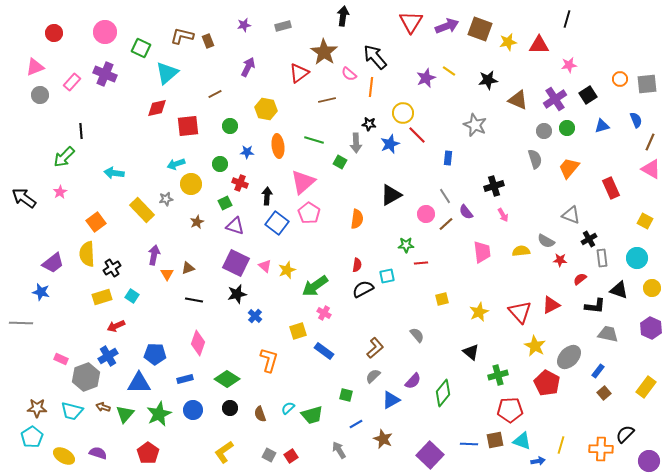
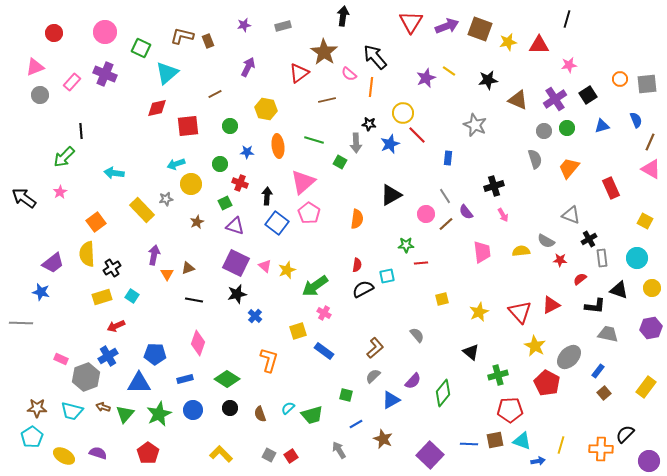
purple hexagon at (651, 328): rotated 25 degrees clockwise
yellow L-shape at (224, 452): moved 3 px left, 2 px down; rotated 80 degrees clockwise
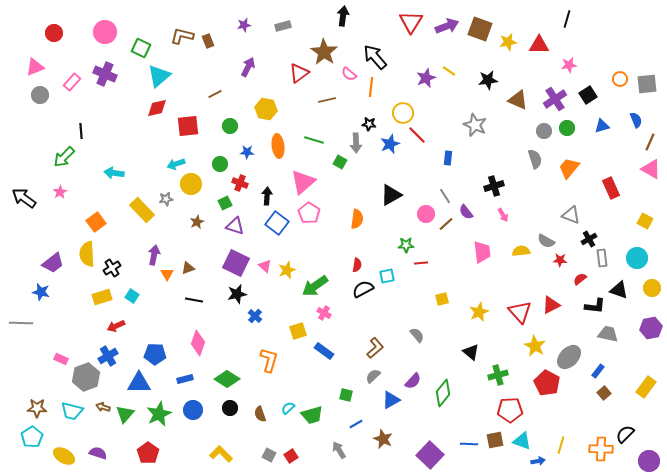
cyan triangle at (167, 73): moved 8 px left, 3 px down
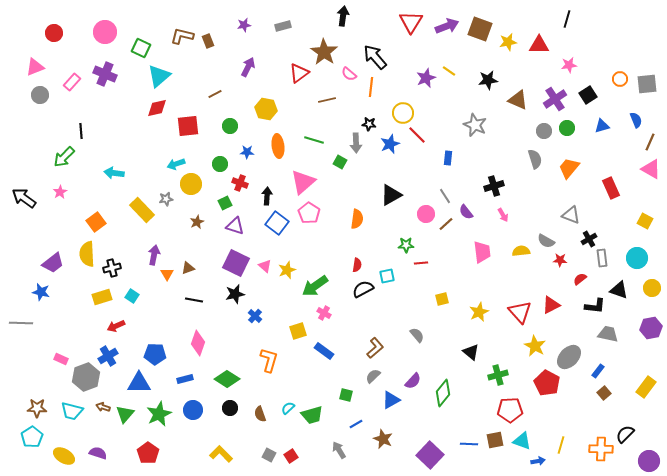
black cross at (112, 268): rotated 18 degrees clockwise
black star at (237, 294): moved 2 px left
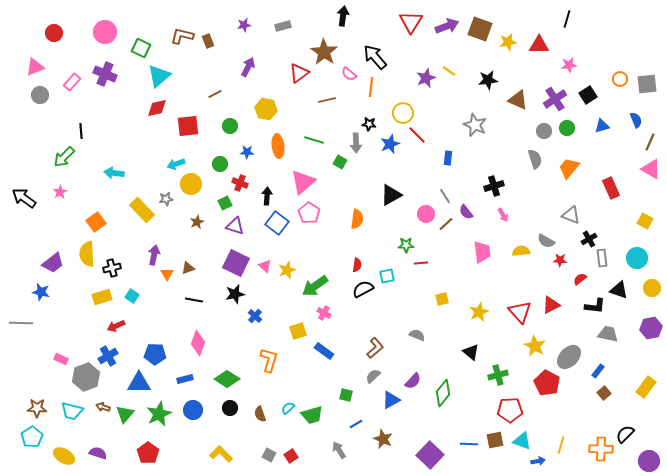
gray semicircle at (417, 335): rotated 28 degrees counterclockwise
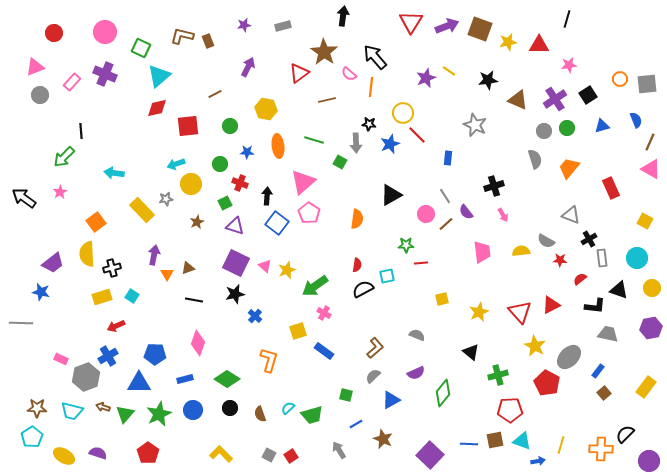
purple semicircle at (413, 381): moved 3 px right, 8 px up; rotated 24 degrees clockwise
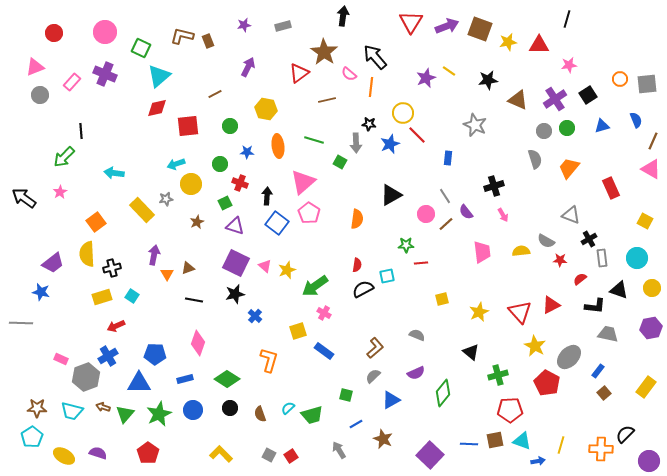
brown line at (650, 142): moved 3 px right, 1 px up
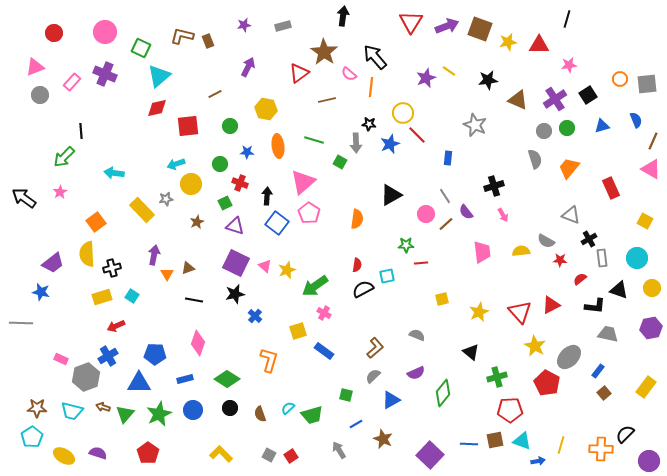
green cross at (498, 375): moved 1 px left, 2 px down
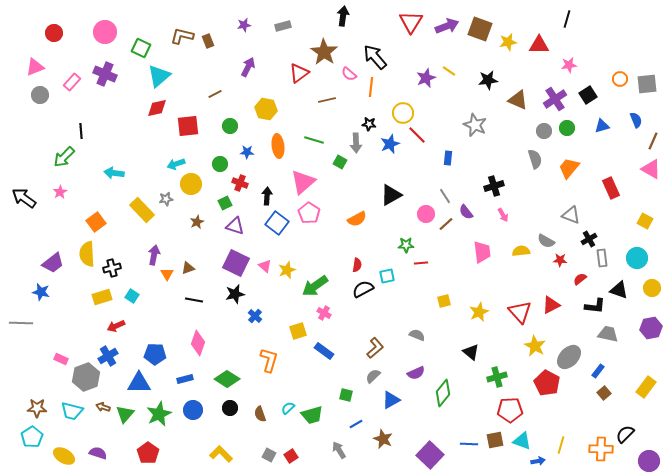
orange semicircle at (357, 219): rotated 54 degrees clockwise
yellow square at (442, 299): moved 2 px right, 2 px down
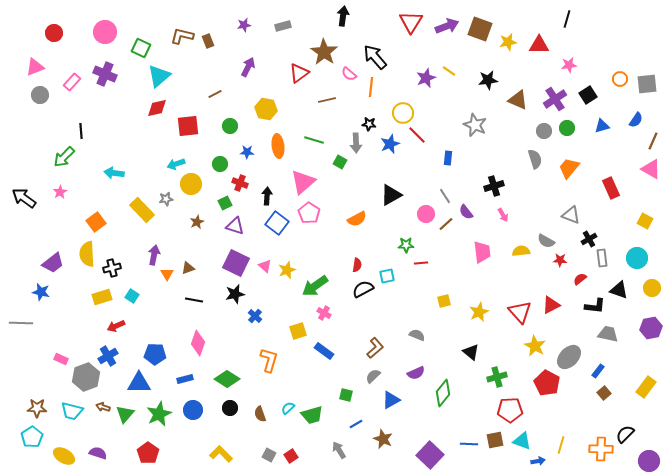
blue semicircle at (636, 120): rotated 56 degrees clockwise
